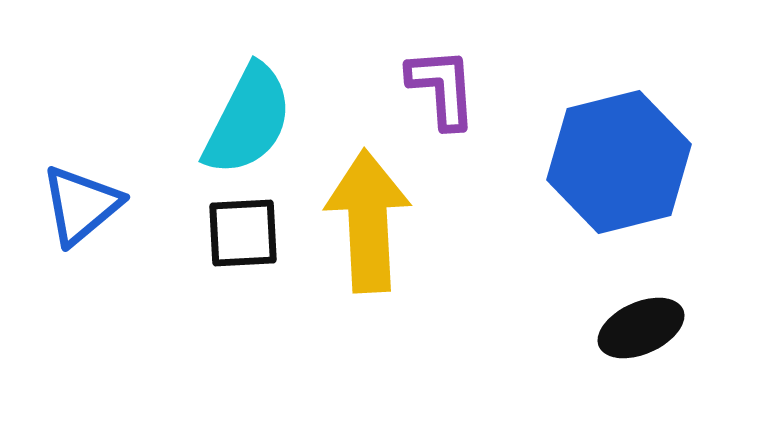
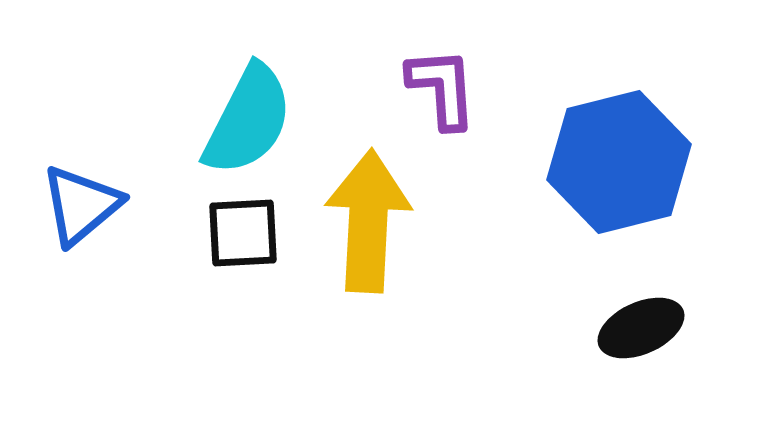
yellow arrow: rotated 6 degrees clockwise
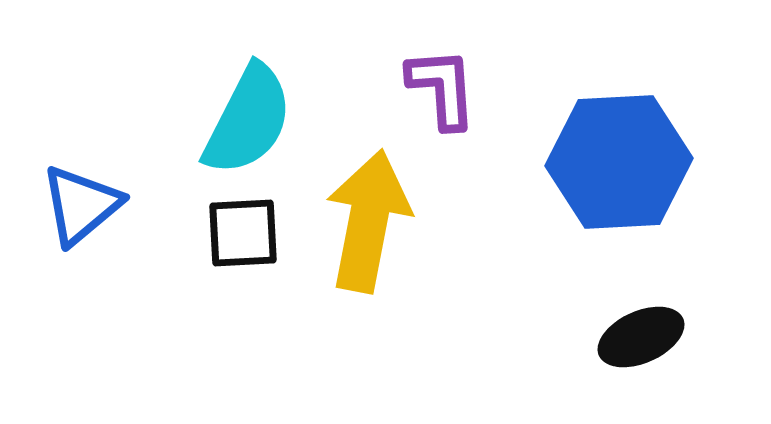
blue hexagon: rotated 11 degrees clockwise
yellow arrow: rotated 8 degrees clockwise
black ellipse: moved 9 px down
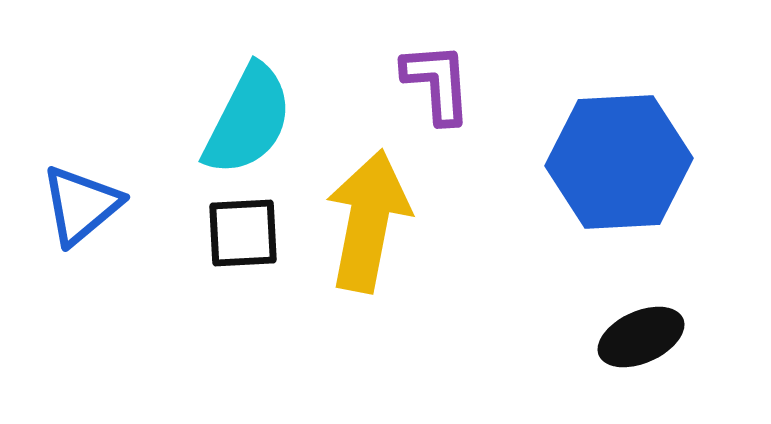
purple L-shape: moved 5 px left, 5 px up
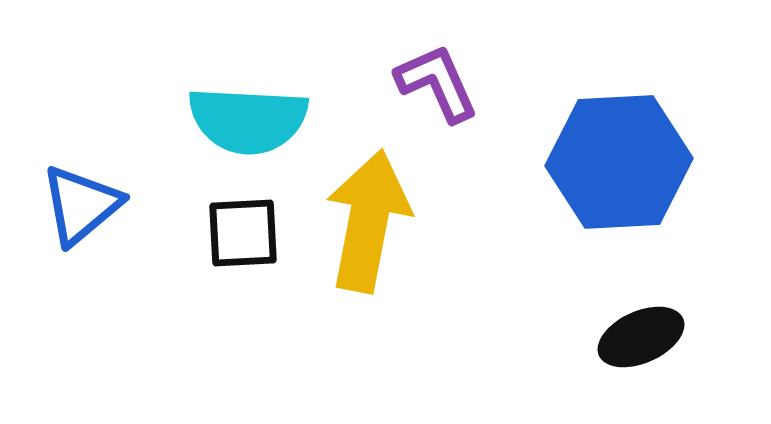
purple L-shape: rotated 20 degrees counterclockwise
cyan semicircle: rotated 66 degrees clockwise
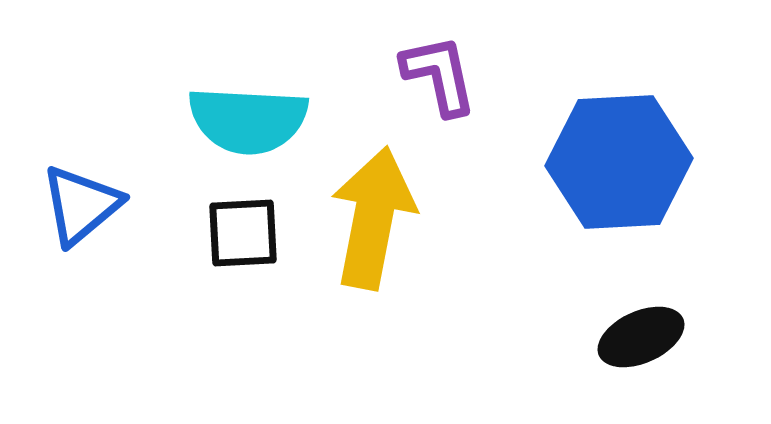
purple L-shape: moved 2 px right, 8 px up; rotated 12 degrees clockwise
yellow arrow: moved 5 px right, 3 px up
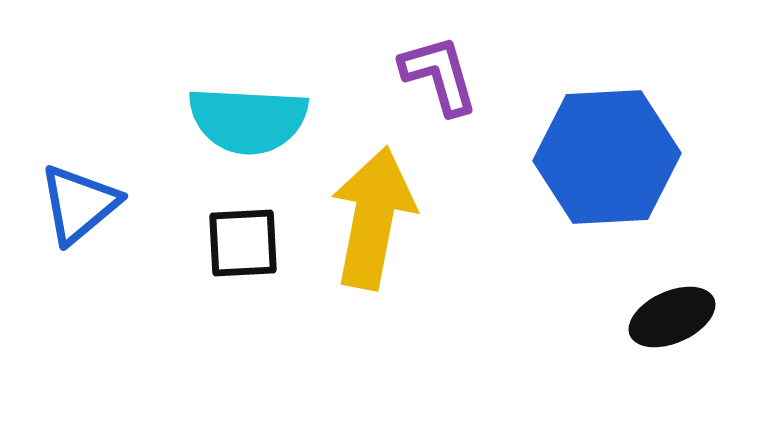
purple L-shape: rotated 4 degrees counterclockwise
blue hexagon: moved 12 px left, 5 px up
blue triangle: moved 2 px left, 1 px up
black square: moved 10 px down
black ellipse: moved 31 px right, 20 px up
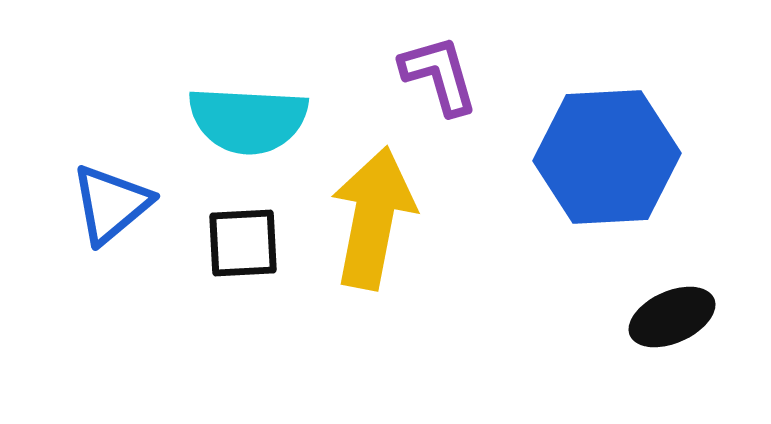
blue triangle: moved 32 px right
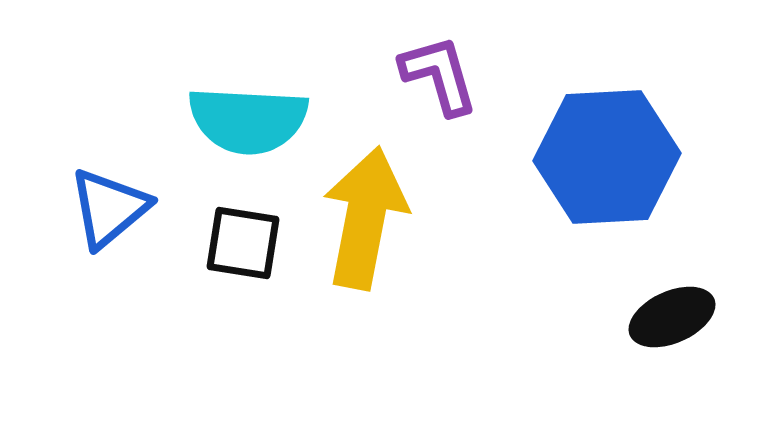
blue triangle: moved 2 px left, 4 px down
yellow arrow: moved 8 px left
black square: rotated 12 degrees clockwise
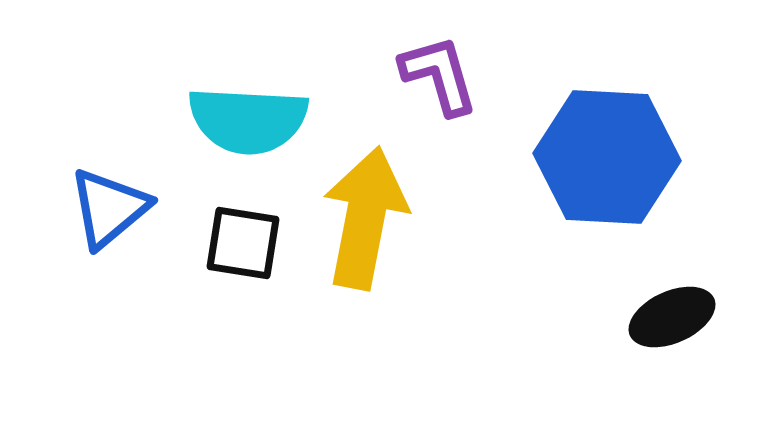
blue hexagon: rotated 6 degrees clockwise
